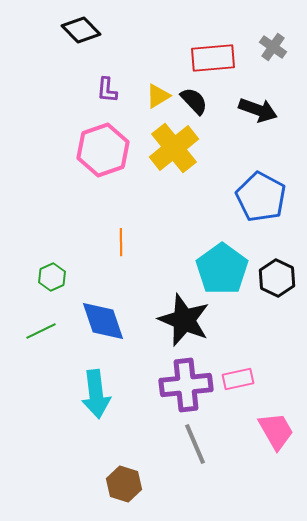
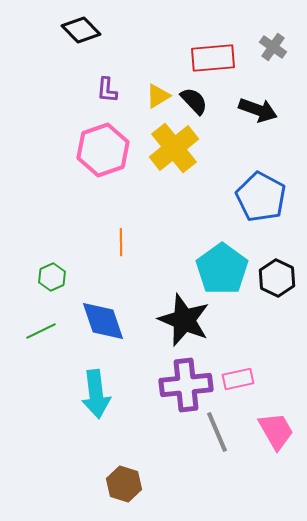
gray line: moved 22 px right, 12 px up
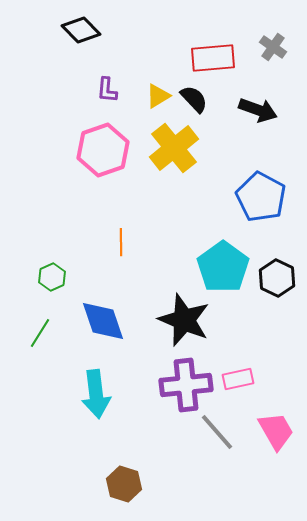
black semicircle: moved 2 px up
cyan pentagon: moved 1 px right, 2 px up
green line: moved 1 px left, 2 px down; rotated 32 degrees counterclockwise
gray line: rotated 18 degrees counterclockwise
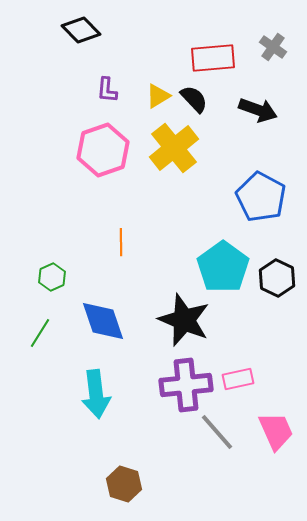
pink trapezoid: rotated 6 degrees clockwise
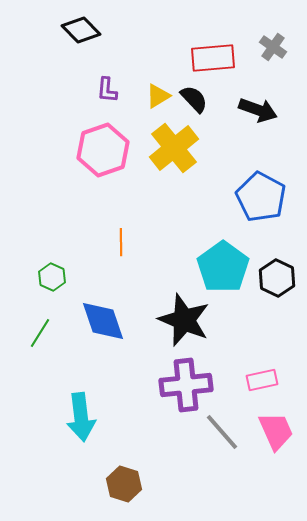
green hexagon: rotated 12 degrees counterclockwise
pink rectangle: moved 24 px right, 1 px down
cyan arrow: moved 15 px left, 23 px down
gray line: moved 5 px right
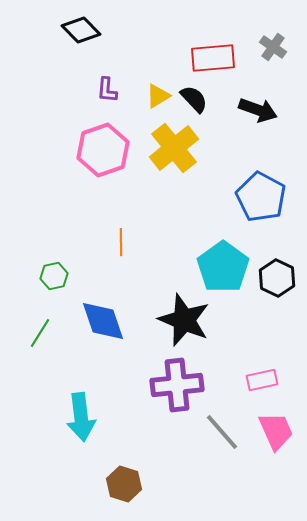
green hexagon: moved 2 px right, 1 px up; rotated 24 degrees clockwise
purple cross: moved 9 px left
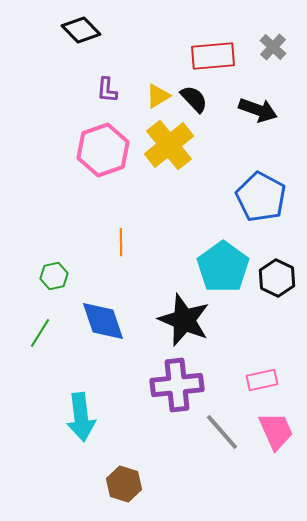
gray cross: rotated 8 degrees clockwise
red rectangle: moved 2 px up
yellow cross: moved 5 px left, 3 px up
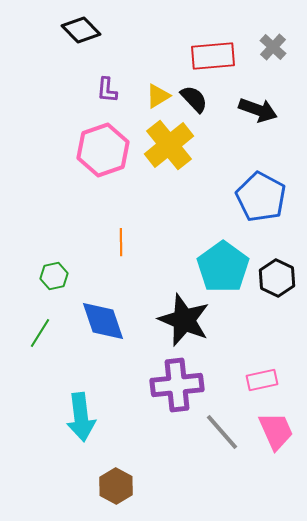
brown hexagon: moved 8 px left, 2 px down; rotated 12 degrees clockwise
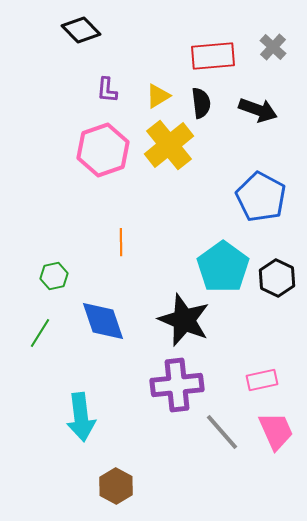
black semicircle: moved 7 px right, 4 px down; rotated 36 degrees clockwise
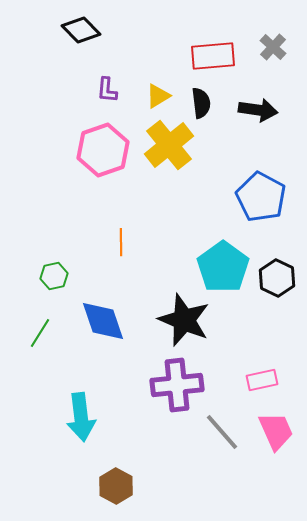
black arrow: rotated 12 degrees counterclockwise
